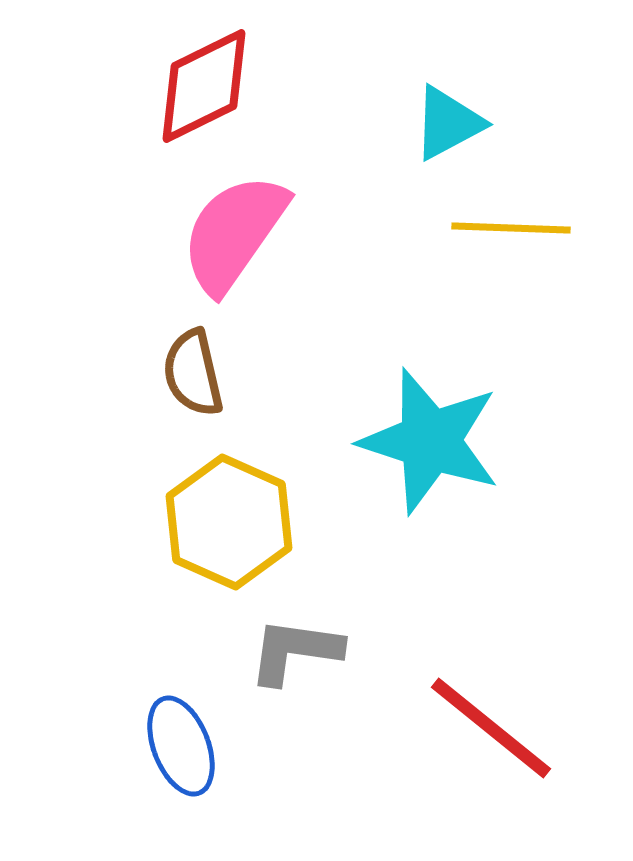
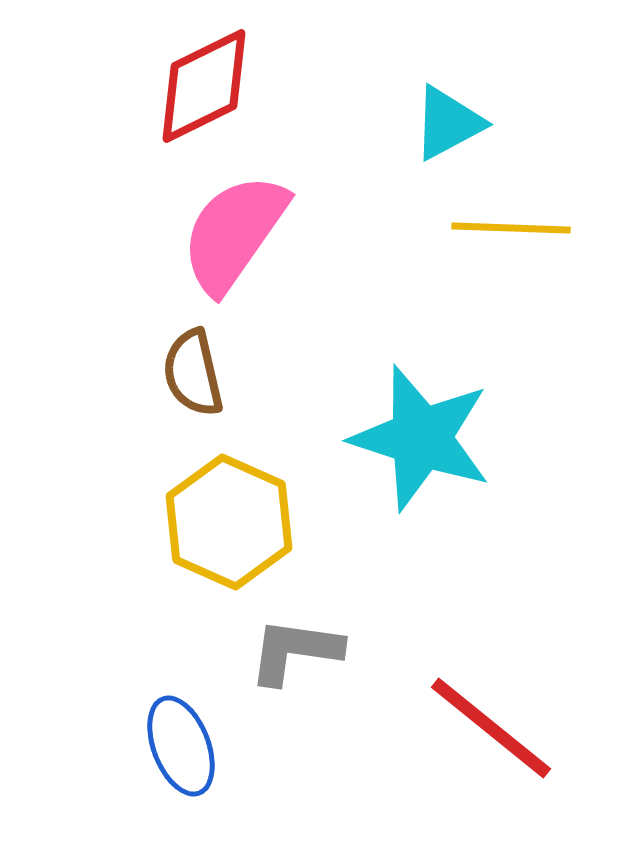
cyan star: moved 9 px left, 3 px up
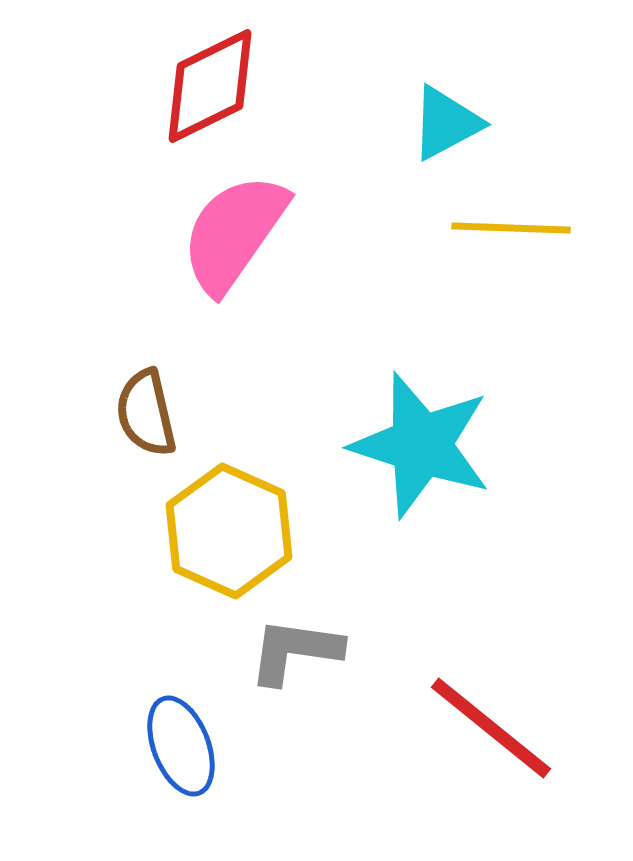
red diamond: moved 6 px right
cyan triangle: moved 2 px left
brown semicircle: moved 47 px left, 40 px down
cyan star: moved 7 px down
yellow hexagon: moved 9 px down
